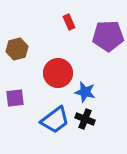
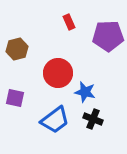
purple square: rotated 18 degrees clockwise
black cross: moved 8 px right
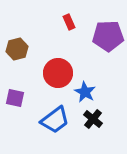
blue star: rotated 15 degrees clockwise
black cross: rotated 18 degrees clockwise
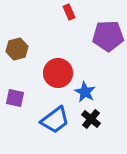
red rectangle: moved 10 px up
black cross: moved 2 px left
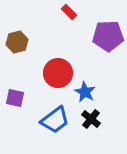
red rectangle: rotated 21 degrees counterclockwise
brown hexagon: moved 7 px up
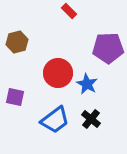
red rectangle: moved 1 px up
purple pentagon: moved 12 px down
blue star: moved 2 px right, 8 px up
purple square: moved 1 px up
